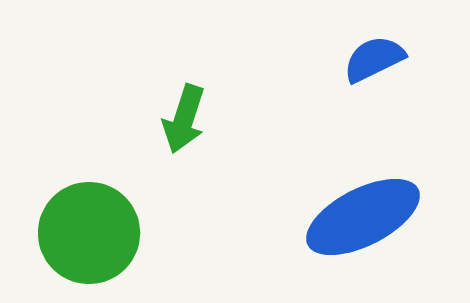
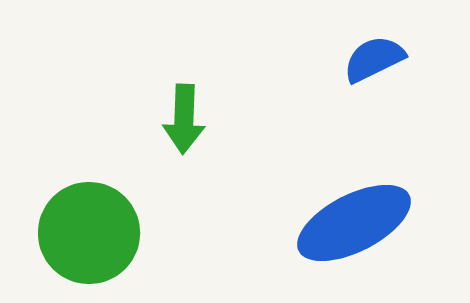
green arrow: rotated 16 degrees counterclockwise
blue ellipse: moved 9 px left, 6 px down
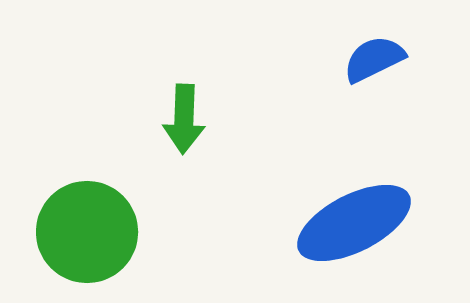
green circle: moved 2 px left, 1 px up
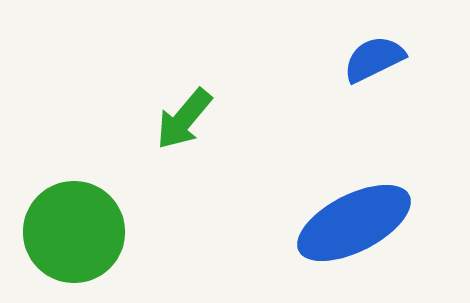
green arrow: rotated 38 degrees clockwise
green circle: moved 13 px left
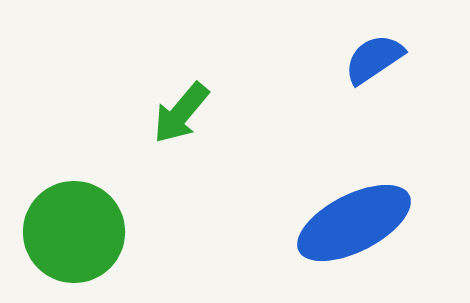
blue semicircle: rotated 8 degrees counterclockwise
green arrow: moved 3 px left, 6 px up
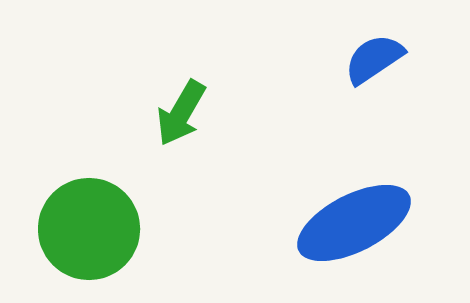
green arrow: rotated 10 degrees counterclockwise
green circle: moved 15 px right, 3 px up
